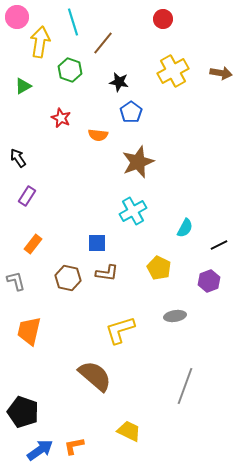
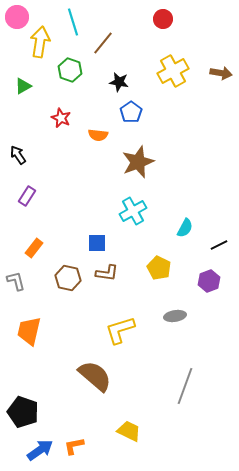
black arrow: moved 3 px up
orange rectangle: moved 1 px right, 4 px down
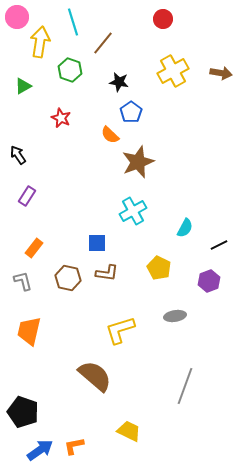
orange semicircle: moved 12 px right; rotated 36 degrees clockwise
gray L-shape: moved 7 px right
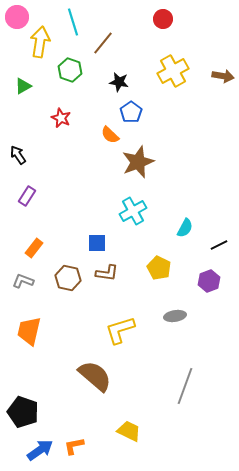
brown arrow: moved 2 px right, 3 px down
gray L-shape: rotated 55 degrees counterclockwise
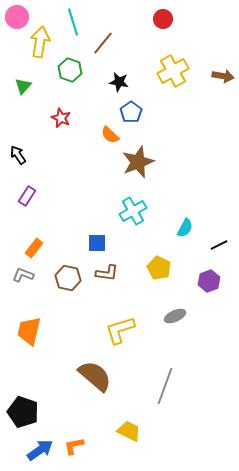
green triangle: rotated 18 degrees counterclockwise
gray L-shape: moved 6 px up
gray ellipse: rotated 15 degrees counterclockwise
gray line: moved 20 px left
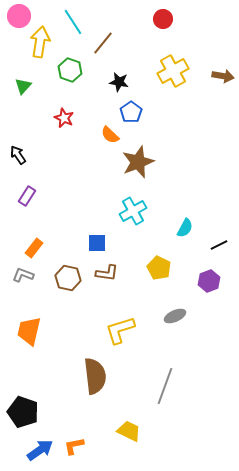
pink circle: moved 2 px right, 1 px up
cyan line: rotated 16 degrees counterclockwise
red star: moved 3 px right
brown semicircle: rotated 42 degrees clockwise
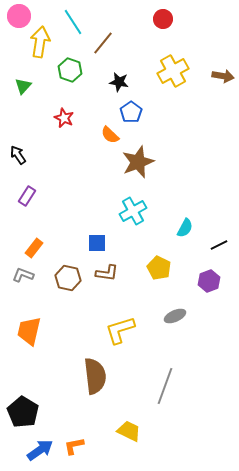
black pentagon: rotated 12 degrees clockwise
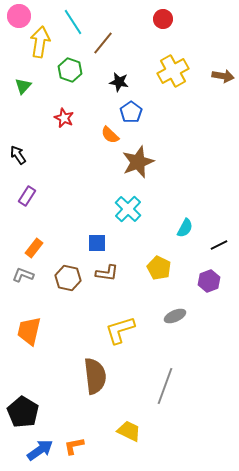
cyan cross: moved 5 px left, 2 px up; rotated 16 degrees counterclockwise
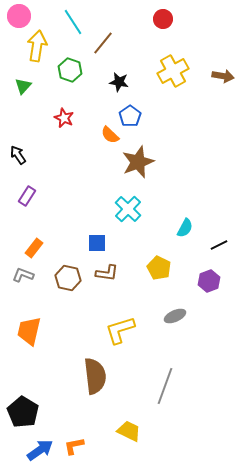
yellow arrow: moved 3 px left, 4 px down
blue pentagon: moved 1 px left, 4 px down
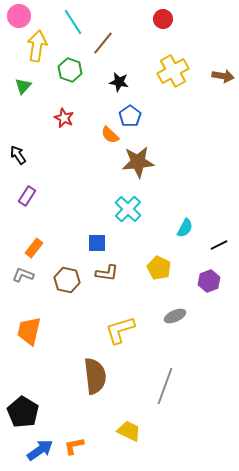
brown star: rotated 16 degrees clockwise
brown hexagon: moved 1 px left, 2 px down
